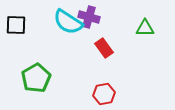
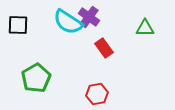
purple cross: rotated 20 degrees clockwise
black square: moved 2 px right
red hexagon: moved 7 px left
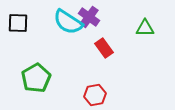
black square: moved 2 px up
red hexagon: moved 2 px left, 1 px down
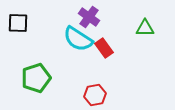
cyan semicircle: moved 10 px right, 17 px down
green pentagon: rotated 12 degrees clockwise
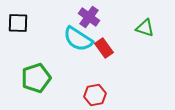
green triangle: rotated 18 degrees clockwise
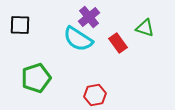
purple cross: rotated 15 degrees clockwise
black square: moved 2 px right, 2 px down
red rectangle: moved 14 px right, 5 px up
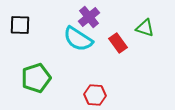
red hexagon: rotated 15 degrees clockwise
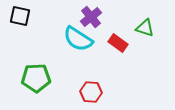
purple cross: moved 2 px right
black square: moved 9 px up; rotated 10 degrees clockwise
red rectangle: rotated 18 degrees counterclockwise
green pentagon: rotated 16 degrees clockwise
red hexagon: moved 4 px left, 3 px up
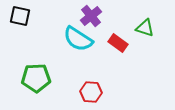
purple cross: moved 1 px up
